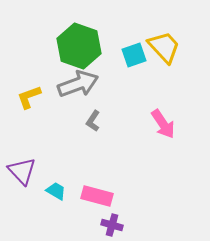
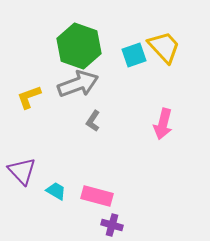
pink arrow: rotated 48 degrees clockwise
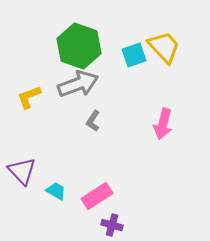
pink rectangle: rotated 48 degrees counterclockwise
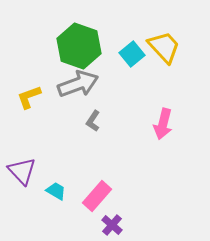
cyan square: moved 2 px left, 1 px up; rotated 20 degrees counterclockwise
pink rectangle: rotated 16 degrees counterclockwise
purple cross: rotated 25 degrees clockwise
